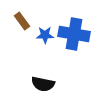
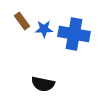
blue star: moved 1 px left, 6 px up
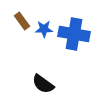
black semicircle: rotated 25 degrees clockwise
